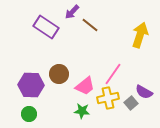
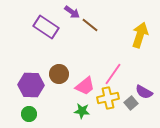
purple arrow: rotated 98 degrees counterclockwise
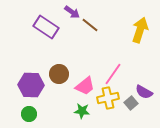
yellow arrow: moved 5 px up
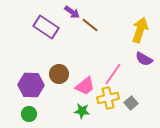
purple semicircle: moved 33 px up
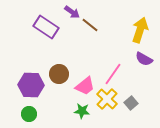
yellow cross: moved 1 px left, 1 px down; rotated 35 degrees counterclockwise
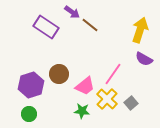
purple hexagon: rotated 20 degrees counterclockwise
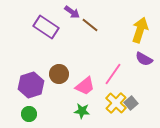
yellow cross: moved 9 px right, 4 px down
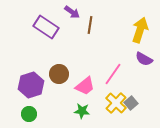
brown line: rotated 60 degrees clockwise
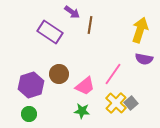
purple rectangle: moved 4 px right, 5 px down
purple semicircle: rotated 18 degrees counterclockwise
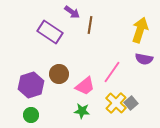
pink line: moved 1 px left, 2 px up
green circle: moved 2 px right, 1 px down
